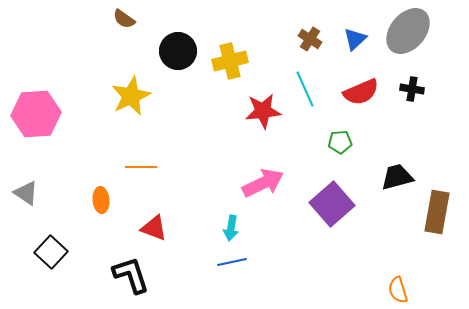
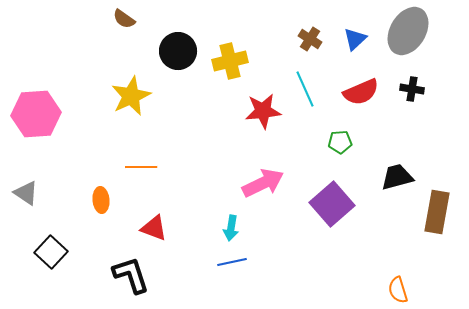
gray ellipse: rotated 9 degrees counterclockwise
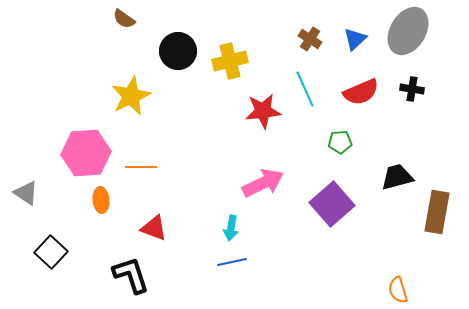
pink hexagon: moved 50 px right, 39 px down
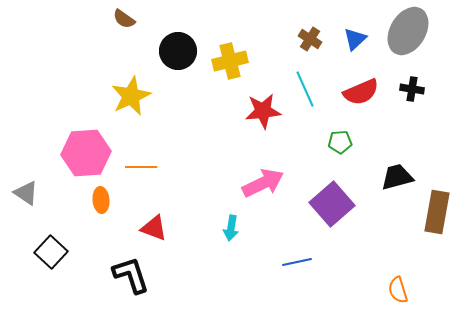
blue line: moved 65 px right
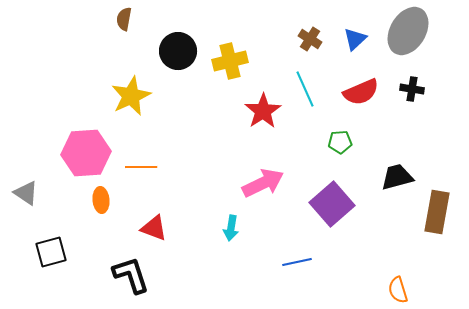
brown semicircle: rotated 65 degrees clockwise
red star: rotated 27 degrees counterclockwise
black square: rotated 32 degrees clockwise
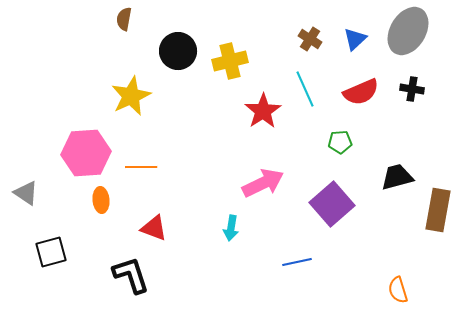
brown rectangle: moved 1 px right, 2 px up
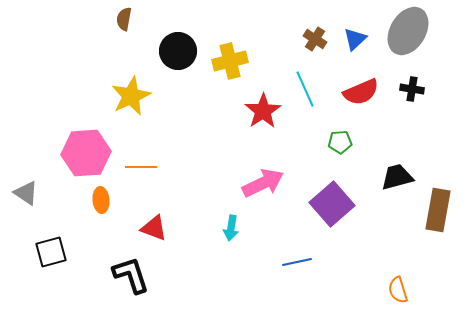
brown cross: moved 5 px right
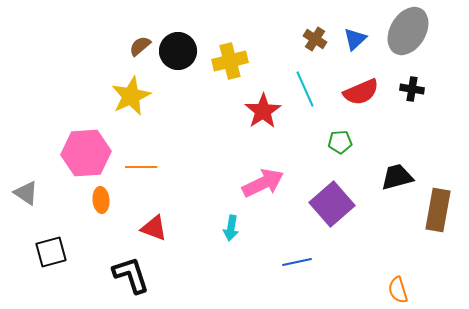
brown semicircle: moved 16 px right, 27 px down; rotated 40 degrees clockwise
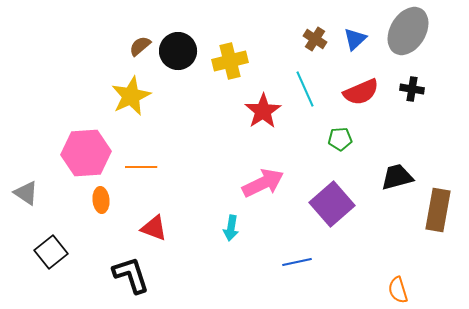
green pentagon: moved 3 px up
black square: rotated 24 degrees counterclockwise
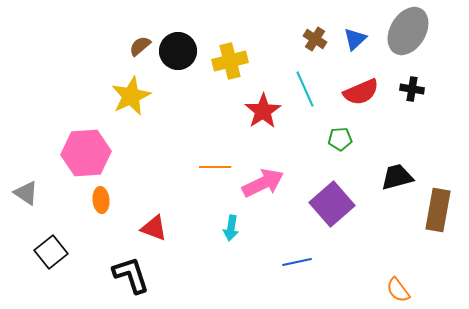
orange line: moved 74 px right
orange semicircle: rotated 20 degrees counterclockwise
